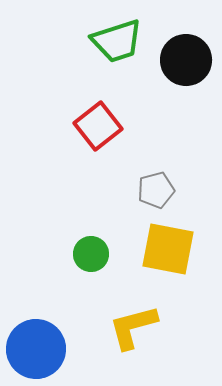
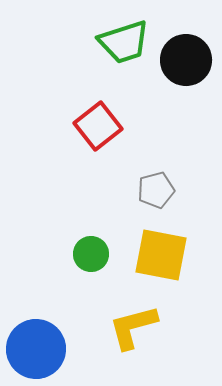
green trapezoid: moved 7 px right, 1 px down
yellow square: moved 7 px left, 6 px down
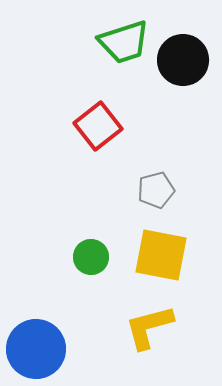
black circle: moved 3 px left
green circle: moved 3 px down
yellow L-shape: moved 16 px right
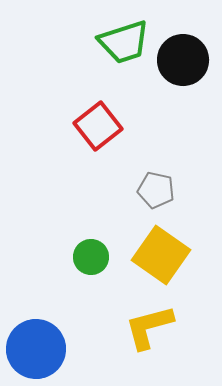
gray pentagon: rotated 27 degrees clockwise
yellow square: rotated 24 degrees clockwise
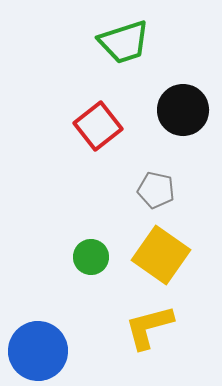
black circle: moved 50 px down
blue circle: moved 2 px right, 2 px down
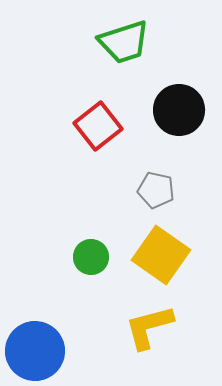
black circle: moved 4 px left
blue circle: moved 3 px left
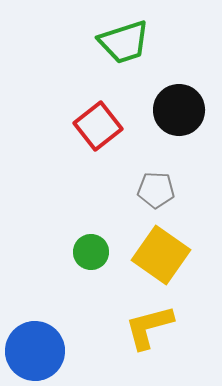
gray pentagon: rotated 9 degrees counterclockwise
green circle: moved 5 px up
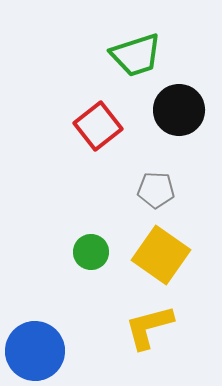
green trapezoid: moved 12 px right, 13 px down
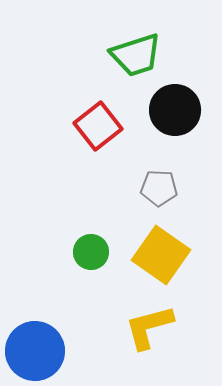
black circle: moved 4 px left
gray pentagon: moved 3 px right, 2 px up
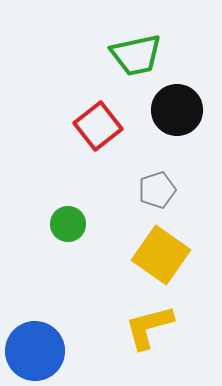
green trapezoid: rotated 6 degrees clockwise
black circle: moved 2 px right
gray pentagon: moved 2 px left, 2 px down; rotated 21 degrees counterclockwise
green circle: moved 23 px left, 28 px up
